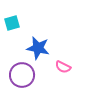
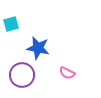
cyan square: moved 1 px left, 1 px down
pink semicircle: moved 4 px right, 6 px down
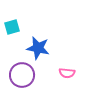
cyan square: moved 1 px right, 3 px down
pink semicircle: rotated 21 degrees counterclockwise
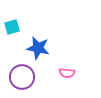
purple circle: moved 2 px down
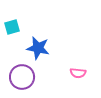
pink semicircle: moved 11 px right
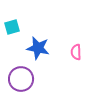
pink semicircle: moved 2 px left, 21 px up; rotated 84 degrees clockwise
purple circle: moved 1 px left, 2 px down
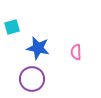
purple circle: moved 11 px right
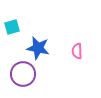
pink semicircle: moved 1 px right, 1 px up
purple circle: moved 9 px left, 5 px up
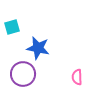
pink semicircle: moved 26 px down
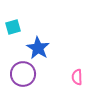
cyan square: moved 1 px right
blue star: rotated 20 degrees clockwise
